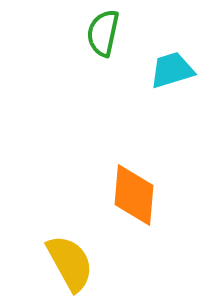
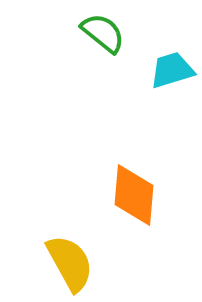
green semicircle: rotated 117 degrees clockwise
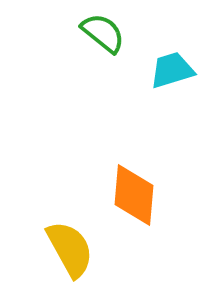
yellow semicircle: moved 14 px up
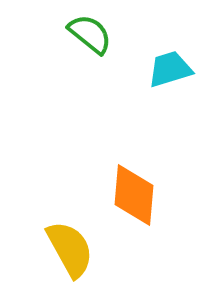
green semicircle: moved 13 px left, 1 px down
cyan trapezoid: moved 2 px left, 1 px up
